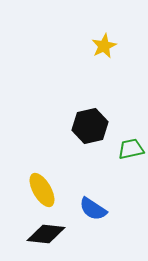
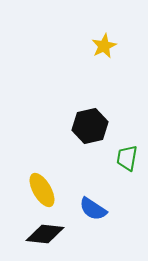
green trapezoid: moved 4 px left, 9 px down; rotated 68 degrees counterclockwise
black diamond: moved 1 px left
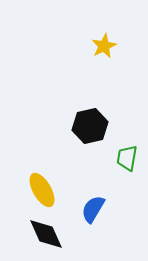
blue semicircle: rotated 88 degrees clockwise
black diamond: moved 1 px right; rotated 60 degrees clockwise
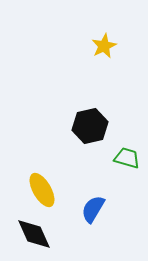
green trapezoid: rotated 96 degrees clockwise
black diamond: moved 12 px left
